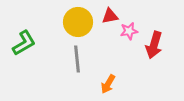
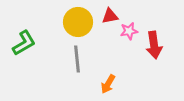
red arrow: rotated 24 degrees counterclockwise
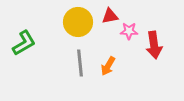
pink star: rotated 12 degrees clockwise
gray line: moved 3 px right, 4 px down
orange arrow: moved 18 px up
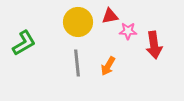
pink star: moved 1 px left
gray line: moved 3 px left
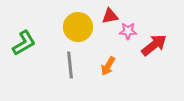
yellow circle: moved 5 px down
red arrow: rotated 120 degrees counterclockwise
gray line: moved 7 px left, 2 px down
